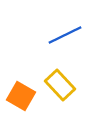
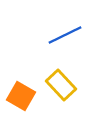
yellow rectangle: moved 1 px right
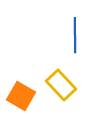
blue line: moved 10 px right; rotated 64 degrees counterclockwise
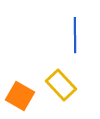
orange square: moved 1 px left
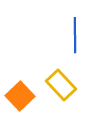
orange square: rotated 16 degrees clockwise
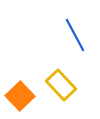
blue line: rotated 28 degrees counterclockwise
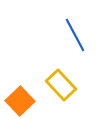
orange square: moved 5 px down
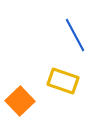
yellow rectangle: moved 2 px right, 4 px up; rotated 28 degrees counterclockwise
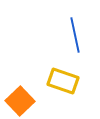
blue line: rotated 16 degrees clockwise
